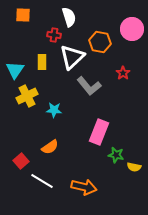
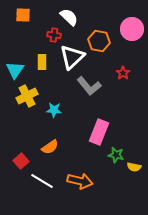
white semicircle: rotated 30 degrees counterclockwise
orange hexagon: moved 1 px left, 1 px up
orange arrow: moved 4 px left, 6 px up
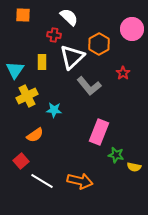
orange hexagon: moved 3 px down; rotated 20 degrees clockwise
orange semicircle: moved 15 px left, 12 px up
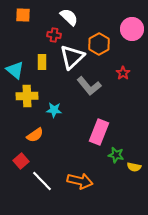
cyan triangle: rotated 24 degrees counterclockwise
yellow cross: rotated 25 degrees clockwise
white line: rotated 15 degrees clockwise
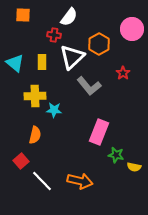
white semicircle: rotated 84 degrees clockwise
cyan triangle: moved 7 px up
yellow cross: moved 8 px right
orange semicircle: rotated 42 degrees counterclockwise
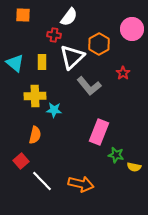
orange arrow: moved 1 px right, 3 px down
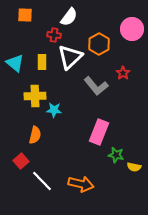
orange square: moved 2 px right
white triangle: moved 2 px left
gray L-shape: moved 7 px right
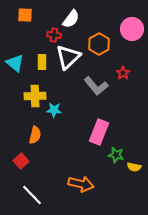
white semicircle: moved 2 px right, 2 px down
white triangle: moved 2 px left
white line: moved 10 px left, 14 px down
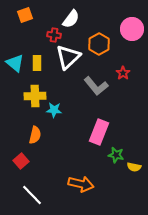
orange square: rotated 21 degrees counterclockwise
yellow rectangle: moved 5 px left, 1 px down
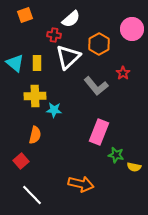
white semicircle: rotated 12 degrees clockwise
